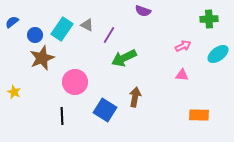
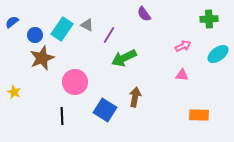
purple semicircle: moved 1 px right, 3 px down; rotated 35 degrees clockwise
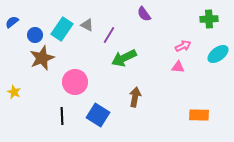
pink triangle: moved 4 px left, 8 px up
blue square: moved 7 px left, 5 px down
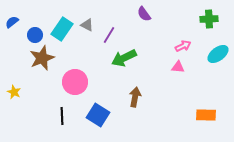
orange rectangle: moved 7 px right
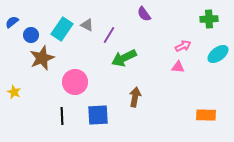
blue circle: moved 4 px left
blue square: rotated 35 degrees counterclockwise
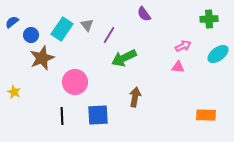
gray triangle: rotated 24 degrees clockwise
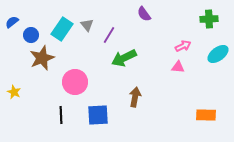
black line: moved 1 px left, 1 px up
